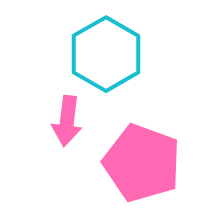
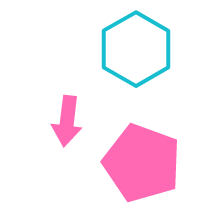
cyan hexagon: moved 30 px right, 5 px up
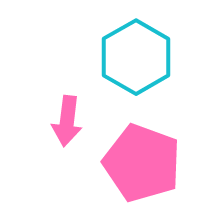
cyan hexagon: moved 8 px down
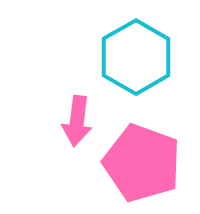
pink arrow: moved 10 px right
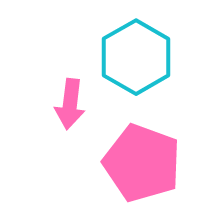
pink arrow: moved 7 px left, 17 px up
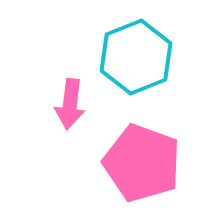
cyan hexagon: rotated 8 degrees clockwise
